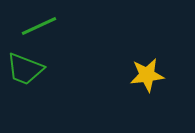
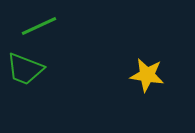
yellow star: rotated 16 degrees clockwise
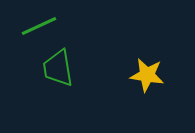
green trapezoid: moved 33 px right, 1 px up; rotated 60 degrees clockwise
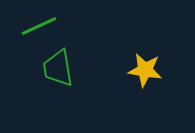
yellow star: moved 2 px left, 5 px up
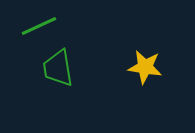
yellow star: moved 3 px up
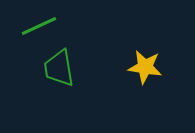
green trapezoid: moved 1 px right
